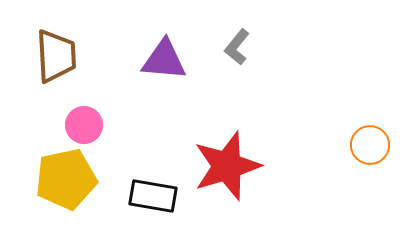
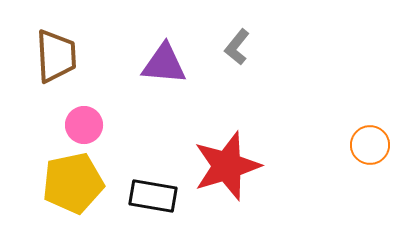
purple triangle: moved 4 px down
yellow pentagon: moved 7 px right, 4 px down
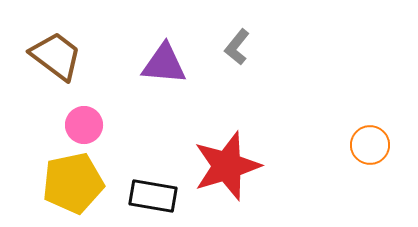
brown trapezoid: rotated 50 degrees counterclockwise
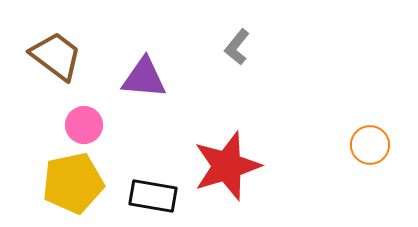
purple triangle: moved 20 px left, 14 px down
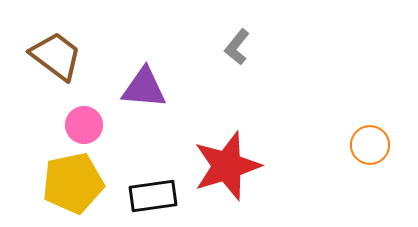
purple triangle: moved 10 px down
black rectangle: rotated 18 degrees counterclockwise
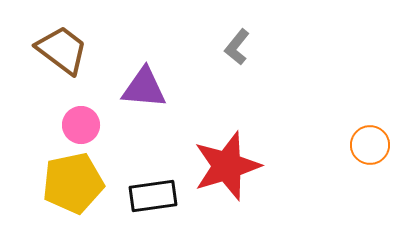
brown trapezoid: moved 6 px right, 6 px up
pink circle: moved 3 px left
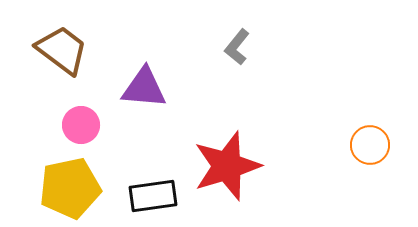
yellow pentagon: moved 3 px left, 5 px down
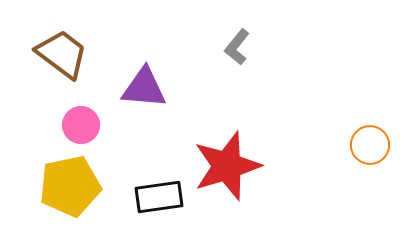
brown trapezoid: moved 4 px down
yellow pentagon: moved 2 px up
black rectangle: moved 6 px right, 1 px down
